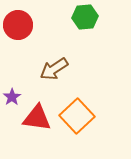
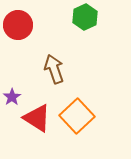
green hexagon: rotated 20 degrees counterclockwise
brown arrow: rotated 104 degrees clockwise
red triangle: rotated 24 degrees clockwise
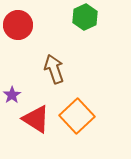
purple star: moved 2 px up
red triangle: moved 1 px left, 1 px down
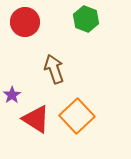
green hexagon: moved 1 px right, 2 px down; rotated 15 degrees counterclockwise
red circle: moved 7 px right, 3 px up
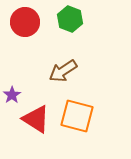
green hexagon: moved 16 px left
brown arrow: moved 9 px right, 2 px down; rotated 104 degrees counterclockwise
orange square: rotated 32 degrees counterclockwise
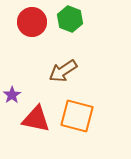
red circle: moved 7 px right
red triangle: rotated 20 degrees counterclockwise
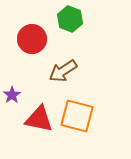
red circle: moved 17 px down
red triangle: moved 3 px right
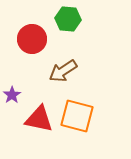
green hexagon: moved 2 px left; rotated 15 degrees counterclockwise
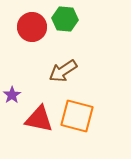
green hexagon: moved 3 px left
red circle: moved 12 px up
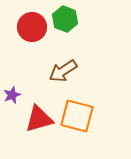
green hexagon: rotated 15 degrees clockwise
purple star: rotated 12 degrees clockwise
red triangle: rotated 28 degrees counterclockwise
